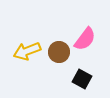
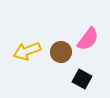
pink semicircle: moved 3 px right
brown circle: moved 2 px right
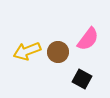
brown circle: moved 3 px left
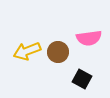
pink semicircle: moved 1 px right, 1 px up; rotated 45 degrees clockwise
